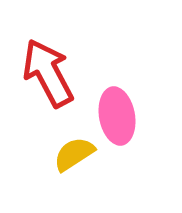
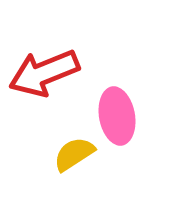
red arrow: moved 4 px left; rotated 84 degrees counterclockwise
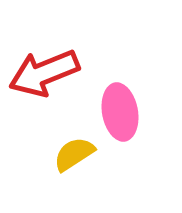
pink ellipse: moved 3 px right, 4 px up
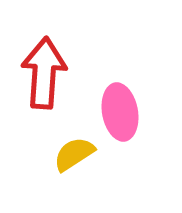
red arrow: rotated 116 degrees clockwise
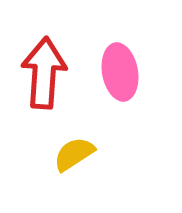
pink ellipse: moved 40 px up
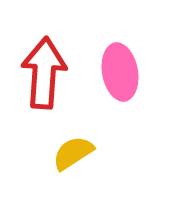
yellow semicircle: moved 1 px left, 1 px up
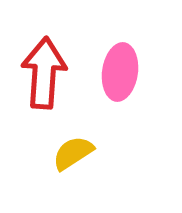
pink ellipse: rotated 18 degrees clockwise
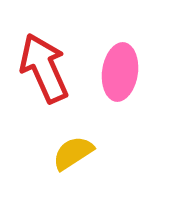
red arrow: moved 5 px up; rotated 28 degrees counterclockwise
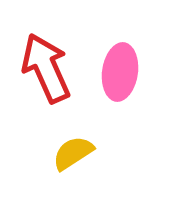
red arrow: moved 2 px right
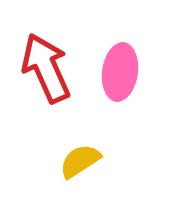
yellow semicircle: moved 7 px right, 8 px down
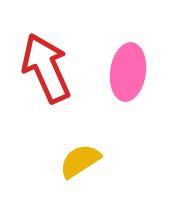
pink ellipse: moved 8 px right
